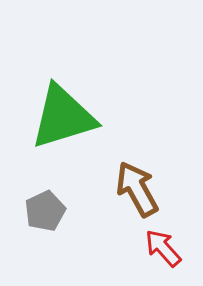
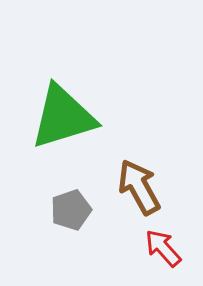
brown arrow: moved 2 px right, 2 px up
gray pentagon: moved 26 px right, 1 px up; rotated 6 degrees clockwise
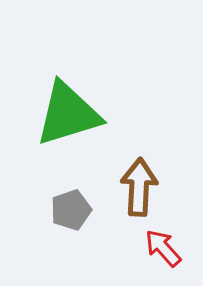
green triangle: moved 5 px right, 3 px up
brown arrow: rotated 32 degrees clockwise
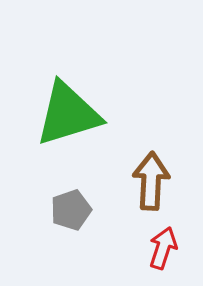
brown arrow: moved 12 px right, 6 px up
red arrow: rotated 60 degrees clockwise
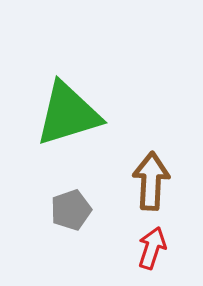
red arrow: moved 11 px left
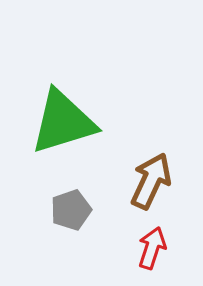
green triangle: moved 5 px left, 8 px down
brown arrow: rotated 22 degrees clockwise
